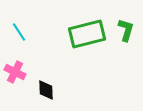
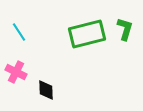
green L-shape: moved 1 px left, 1 px up
pink cross: moved 1 px right
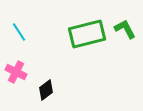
green L-shape: rotated 45 degrees counterclockwise
black diamond: rotated 55 degrees clockwise
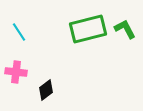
green rectangle: moved 1 px right, 5 px up
pink cross: rotated 20 degrees counterclockwise
